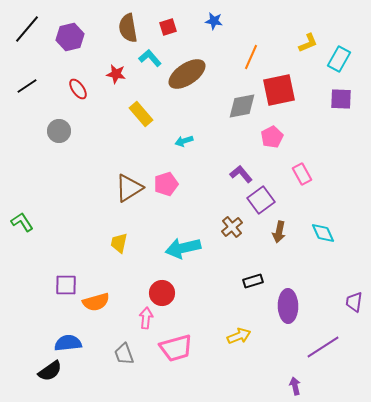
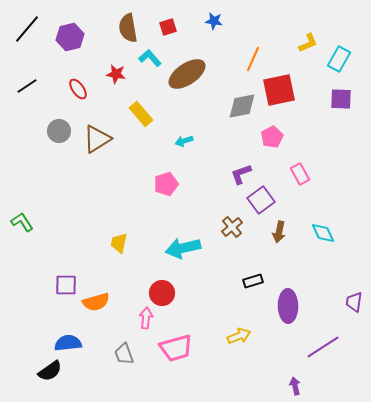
orange line at (251, 57): moved 2 px right, 2 px down
purple L-shape at (241, 174): rotated 70 degrees counterclockwise
pink rectangle at (302, 174): moved 2 px left
brown triangle at (129, 188): moved 32 px left, 49 px up
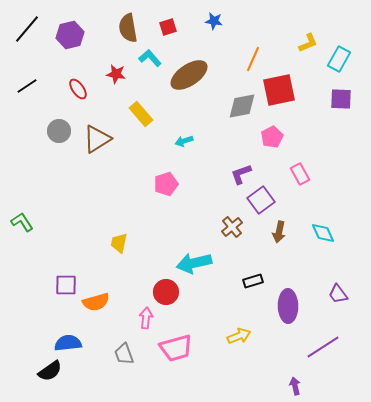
purple hexagon at (70, 37): moved 2 px up
brown ellipse at (187, 74): moved 2 px right, 1 px down
cyan arrow at (183, 248): moved 11 px right, 15 px down
red circle at (162, 293): moved 4 px right, 1 px up
purple trapezoid at (354, 302): moved 16 px left, 8 px up; rotated 45 degrees counterclockwise
